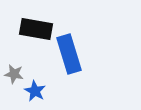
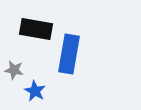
blue rectangle: rotated 27 degrees clockwise
gray star: moved 4 px up
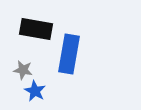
gray star: moved 9 px right
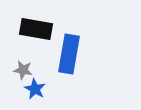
blue star: moved 2 px up
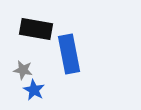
blue rectangle: rotated 21 degrees counterclockwise
blue star: moved 1 px left, 1 px down
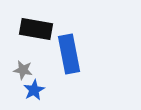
blue star: rotated 15 degrees clockwise
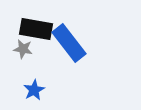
blue rectangle: moved 11 px up; rotated 27 degrees counterclockwise
gray star: moved 21 px up
